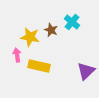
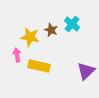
cyan cross: moved 2 px down
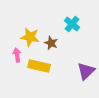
brown star: moved 13 px down
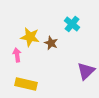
yellow rectangle: moved 13 px left, 18 px down
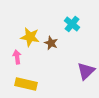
pink arrow: moved 2 px down
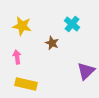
yellow star: moved 8 px left, 11 px up
brown star: moved 1 px right
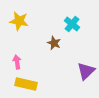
yellow star: moved 3 px left, 5 px up
brown star: moved 2 px right
pink arrow: moved 5 px down
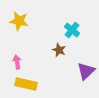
cyan cross: moved 6 px down
brown star: moved 5 px right, 7 px down
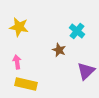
yellow star: moved 6 px down
cyan cross: moved 5 px right, 1 px down
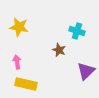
cyan cross: rotated 21 degrees counterclockwise
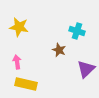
purple triangle: moved 2 px up
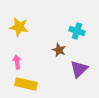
purple triangle: moved 7 px left
